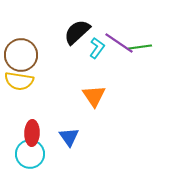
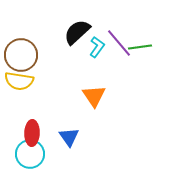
purple line: rotated 16 degrees clockwise
cyan L-shape: moved 1 px up
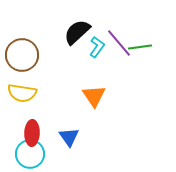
brown circle: moved 1 px right
yellow semicircle: moved 3 px right, 12 px down
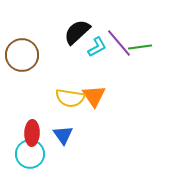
cyan L-shape: rotated 25 degrees clockwise
yellow semicircle: moved 48 px right, 5 px down
blue triangle: moved 6 px left, 2 px up
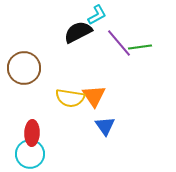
black semicircle: moved 1 px right; rotated 16 degrees clockwise
cyan L-shape: moved 32 px up
brown circle: moved 2 px right, 13 px down
blue triangle: moved 42 px right, 9 px up
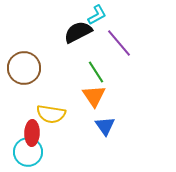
green line: moved 44 px left, 25 px down; rotated 65 degrees clockwise
yellow semicircle: moved 19 px left, 16 px down
cyan circle: moved 2 px left, 2 px up
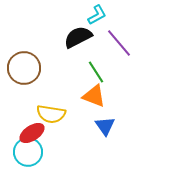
black semicircle: moved 5 px down
orange triangle: rotated 35 degrees counterclockwise
red ellipse: rotated 55 degrees clockwise
